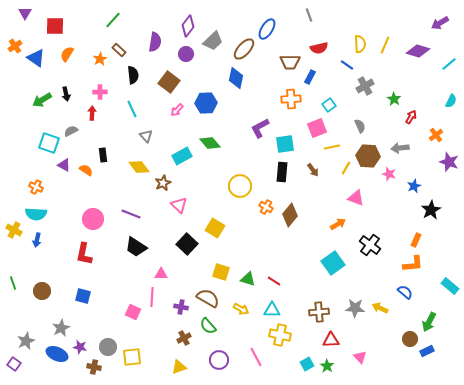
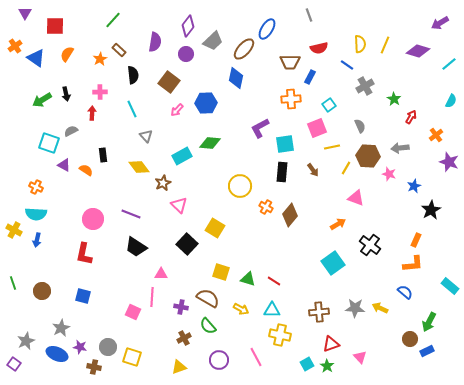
green diamond at (210, 143): rotated 45 degrees counterclockwise
red triangle at (331, 340): moved 4 px down; rotated 18 degrees counterclockwise
yellow square at (132, 357): rotated 24 degrees clockwise
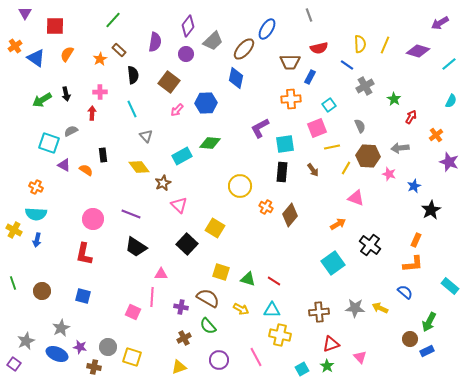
cyan square at (307, 364): moved 5 px left, 5 px down
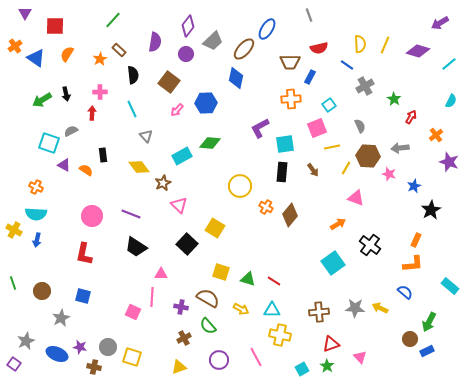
pink circle at (93, 219): moved 1 px left, 3 px up
gray star at (61, 328): moved 10 px up
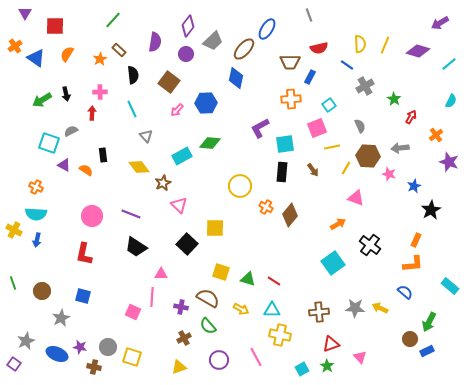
yellow square at (215, 228): rotated 30 degrees counterclockwise
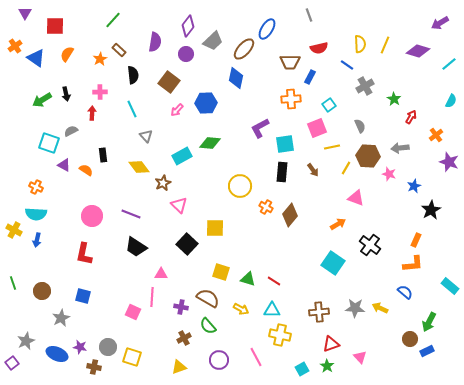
cyan square at (333, 263): rotated 20 degrees counterclockwise
purple square at (14, 364): moved 2 px left, 1 px up; rotated 16 degrees clockwise
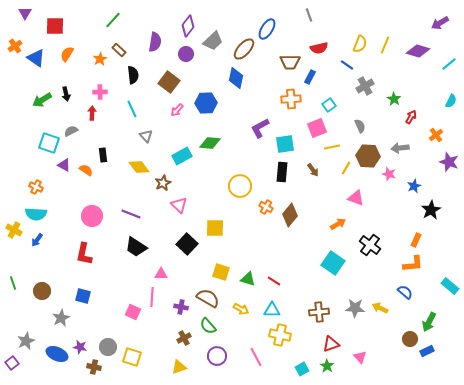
yellow semicircle at (360, 44): rotated 24 degrees clockwise
blue arrow at (37, 240): rotated 24 degrees clockwise
purple circle at (219, 360): moved 2 px left, 4 px up
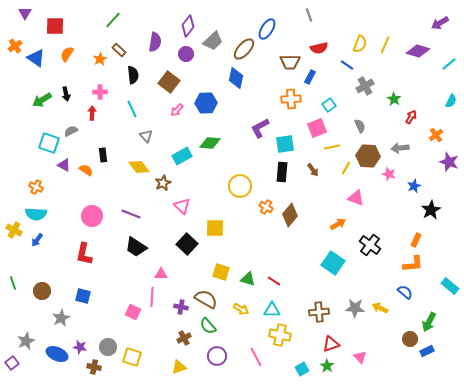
pink triangle at (179, 205): moved 3 px right, 1 px down
brown semicircle at (208, 298): moved 2 px left, 1 px down
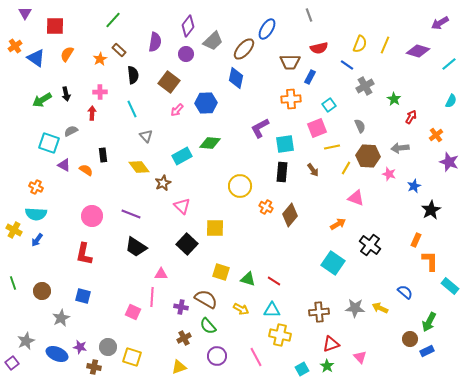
orange L-shape at (413, 264): moved 17 px right, 3 px up; rotated 85 degrees counterclockwise
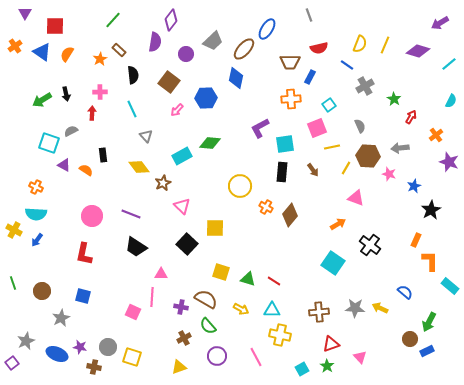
purple diamond at (188, 26): moved 17 px left, 6 px up
blue triangle at (36, 58): moved 6 px right, 6 px up
blue hexagon at (206, 103): moved 5 px up
